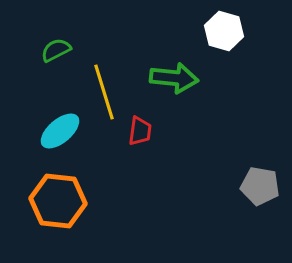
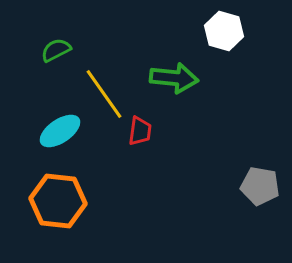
yellow line: moved 2 px down; rotated 18 degrees counterclockwise
cyan ellipse: rotated 6 degrees clockwise
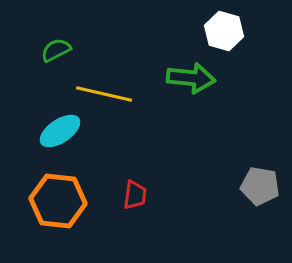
green arrow: moved 17 px right
yellow line: rotated 42 degrees counterclockwise
red trapezoid: moved 5 px left, 64 px down
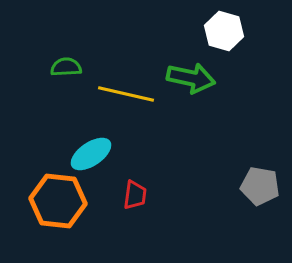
green semicircle: moved 10 px right, 17 px down; rotated 24 degrees clockwise
green arrow: rotated 6 degrees clockwise
yellow line: moved 22 px right
cyan ellipse: moved 31 px right, 23 px down
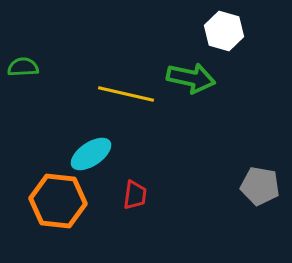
green semicircle: moved 43 px left
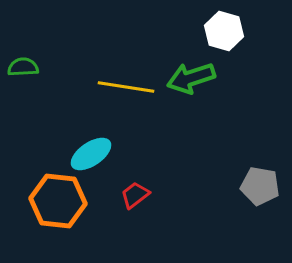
green arrow: rotated 150 degrees clockwise
yellow line: moved 7 px up; rotated 4 degrees counterclockwise
red trapezoid: rotated 136 degrees counterclockwise
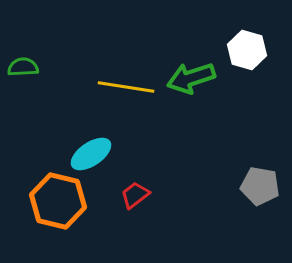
white hexagon: moved 23 px right, 19 px down
orange hexagon: rotated 8 degrees clockwise
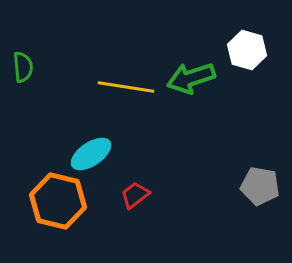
green semicircle: rotated 88 degrees clockwise
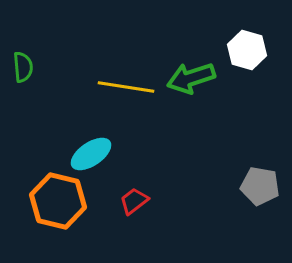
red trapezoid: moved 1 px left, 6 px down
